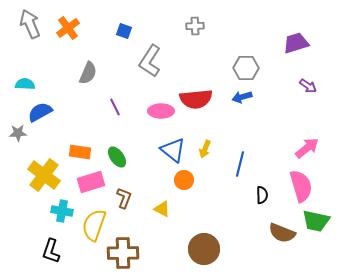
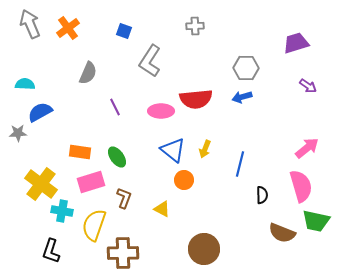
yellow cross: moved 3 px left, 9 px down
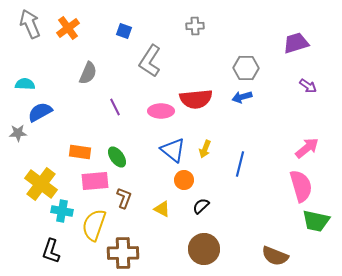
pink rectangle: moved 4 px right, 1 px up; rotated 12 degrees clockwise
black semicircle: moved 61 px left, 11 px down; rotated 132 degrees counterclockwise
brown semicircle: moved 7 px left, 23 px down
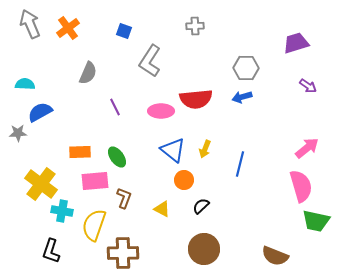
orange rectangle: rotated 10 degrees counterclockwise
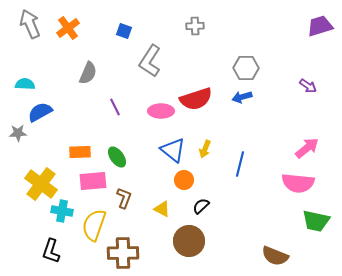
purple trapezoid: moved 24 px right, 17 px up
red semicircle: rotated 12 degrees counterclockwise
pink rectangle: moved 2 px left
pink semicircle: moved 3 px left, 3 px up; rotated 112 degrees clockwise
brown circle: moved 15 px left, 8 px up
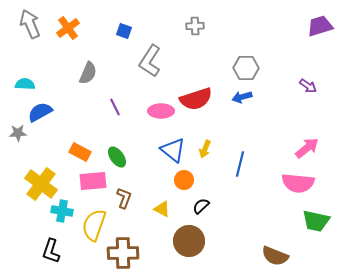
orange rectangle: rotated 30 degrees clockwise
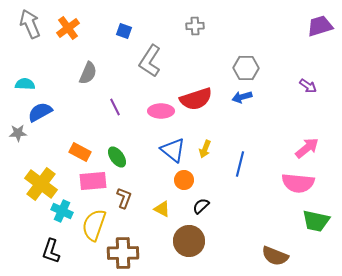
cyan cross: rotated 15 degrees clockwise
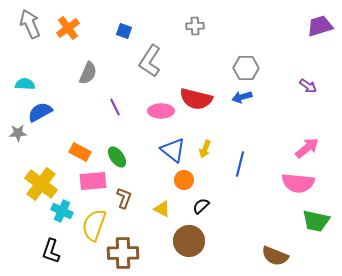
red semicircle: rotated 32 degrees clockwise
